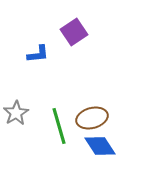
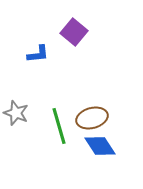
purple square: rotated 16 degrees counterclockwise
gray star: rotated 20 degrees counterclockwise
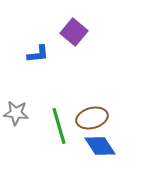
gray star: rotated 15 degrees counterclockwise
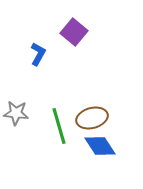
blue L-shape: rotated 55 degrees counterclockwise
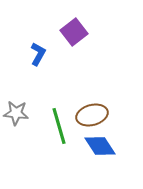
purple square: rotated 12 degrees clockwise
brown ellipse: moved 3 px up
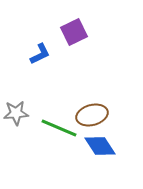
purple square: rotated 12 degrees clockwise
blue L-shape: moved 2 px right; rotated 35 degrees clockwise
gray star: rotated 10 degrees counterclockwise
green line: moved 2 px down; rotated 51 degrees counterclockwise
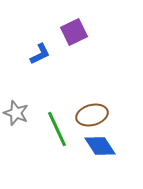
gray star: rotated 25 degrees clockwise
green line: moved 2 px left, 1 px down; rotated 42 degrees clockwise
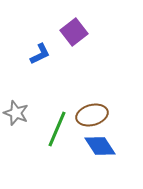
purple square: rotated 12 degrees counterclockwise
green line: rotated 48 degrees clockwise
